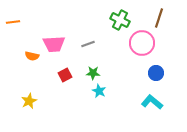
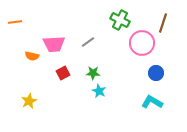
brown line: moved 4 px right, 5 px down
orange line: moved 2 px right
gray line: moved 2 px up; rotated 16 degrees counterclockwise
red square: moved 2 px left, 2 px up
cyan L-shape: rotated 10 degrees counterclockwise
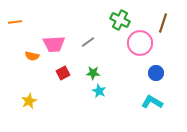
pink circle: moved 2 px left
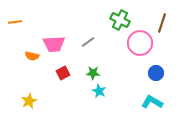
brown line: moved 1 px left
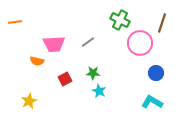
orange semicircle: moved 5 px right, 5 px down
red square: moved 2 px right, 6 px down
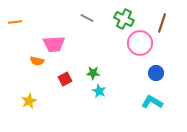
green cross: moved 4 px right, 1 px up
gray line: moved 1 px left, 24 px up; rotated 64 degrees clockwise
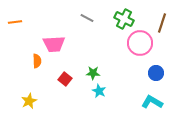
orange semicircle: rotated 104 degrees counterclockwise
red square: rotated 24 degrees counterclockwise
